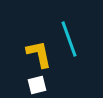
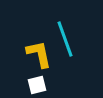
cyan line: moved 4 px left
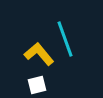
yellow L-shape: rotated 28 degrees counterclockwise
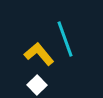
white square: rotated 30 degrees counterclockwise
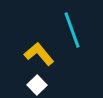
cyan line: moved 7 px right, 9 px up
